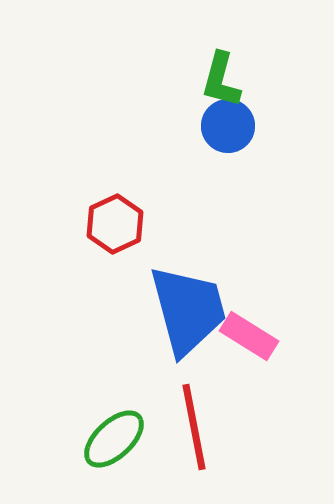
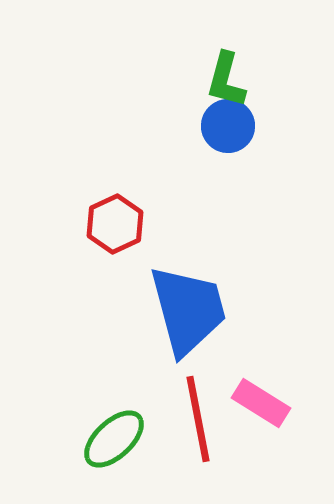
green L-shape: moved 5 px right
pink rectangle: moved 12 px right, 67 px down
red line: moved 4 px right, 8 px up
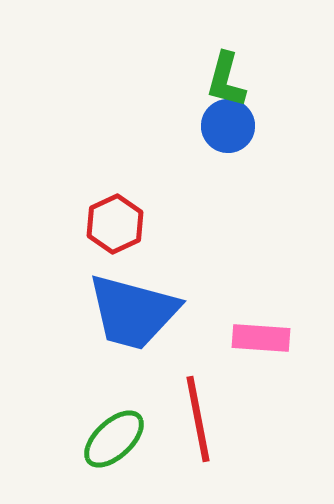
blue trapezoid: moved 55 px left, 2 px down; rotated 120 degrees clockwise
pink rectangle: moved 65 px up; rotated 28 degrees counterclockwise
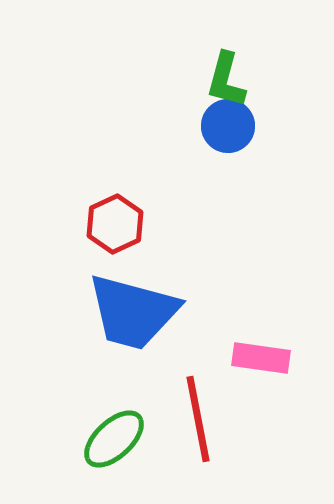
pink rectangle: moved 20 px down; rotated 4 degrees clockwise
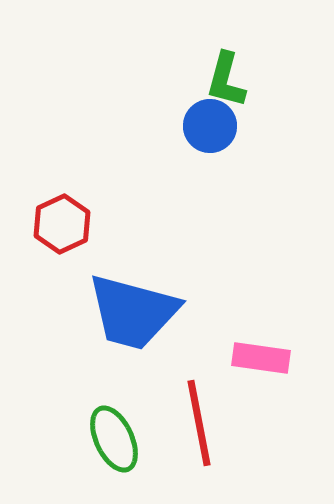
blue circle: moved 18 px left
red hexagon: moved 53 px left
red line: moved 1 px right, 4 px down
green ellipse: rotated 72 degrees counterclockwise
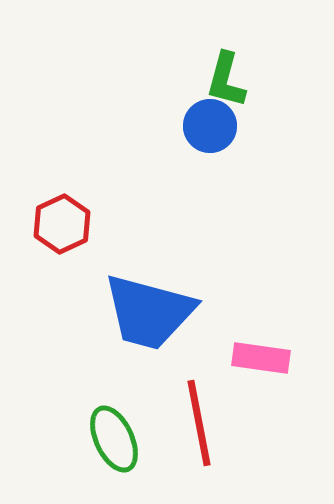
blue trapezoid: moved 16 px right
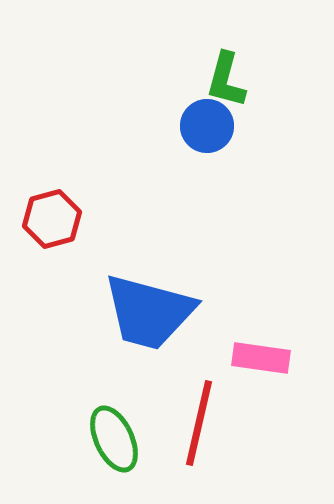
blue circle: moved 3 px left
red hexagon: moved 10 px left, 5 px up; rotated 10 degrees clockwise
red line: rotated 24 degrees clockwise
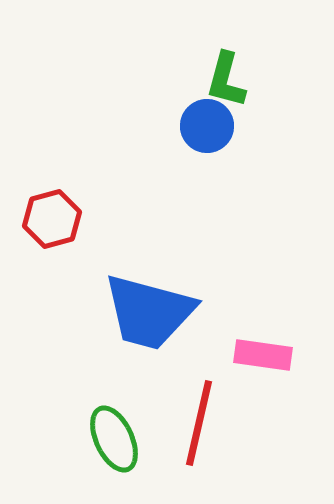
pink rectangle: moved 2 px right, 3 px up
